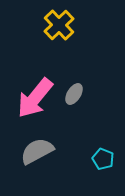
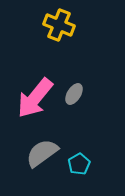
yellow cross: rotated 24 degrees counterclockwise
gray semicircle: moved 5 px right, 2 px down; rotated 8 degrees counterclockwise
cyan pentagon: moved 24 px left, 5 px down; rotated 20 degrees clockwise
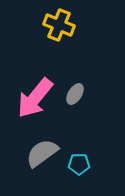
gray ellipse: moved 1 px right
cyan pentagon: rotated 30 degrees clockwise
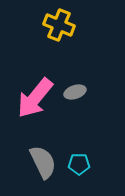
gray ellipse: moved 2 px up; rotated 40 degrees clockwise
gray semicircle: moved 1 px right, 9 px down; rotated 100 degrees clockwise
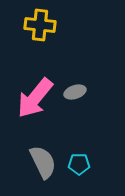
yellow cross: moved 19 px left; rotated 16 degrees counterclockwise
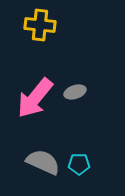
gray semicircle: rotated 40 degrees counterclockwise
